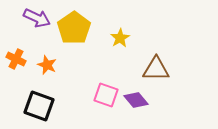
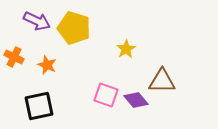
purple arrow: moved 3 px down
yellow pentagon: rotated 20 degrees counterclockwise
yellow star: moved 6 px right, 11 px down
orange cross: moved 2 px left, 2 px up
brown triangle: moved 6 px right, 12 px down
black square: rotated 32 degrees counterclockwise
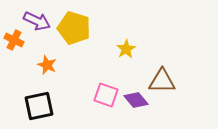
orange cross: moved 17 px up
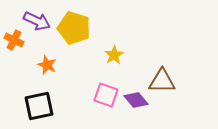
yellow star: moved 12 px left, 6 px down
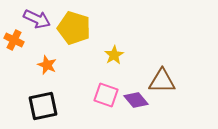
purple arrow: moved 2 px up
black square: moved 4 px right
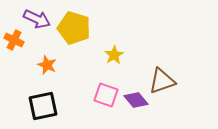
brown triangle: rotated 20 degrees counterclockwise
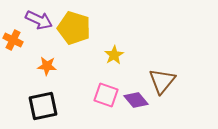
purple arrow: moved 2 px right, 1 px down
orange cross: moved 1 px left
orange star: moved 1 px down; rotated 18 degrees counterclockwise
brown triangle: rotated 32 degrees counterclockwise
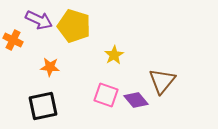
yellow pentagon: moved 2 px up
orange star: moved 3 px right, 1 px down
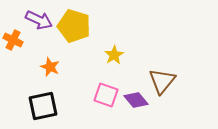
orange star: rotated 18 degrees clockwise
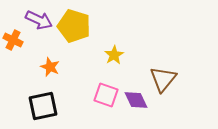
brown triangle: moved 1 px right, 2 px up
purple diamond: rotated 15 degrees clockwise
